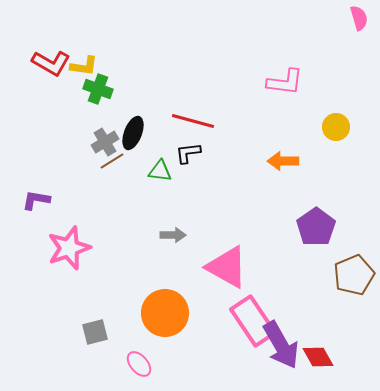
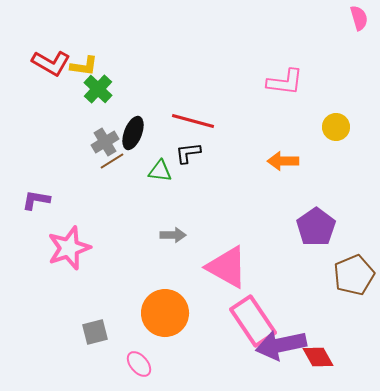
green cross: rotated 24 degrees clockwise
purple arrow: rotated 108 degrees clockwise
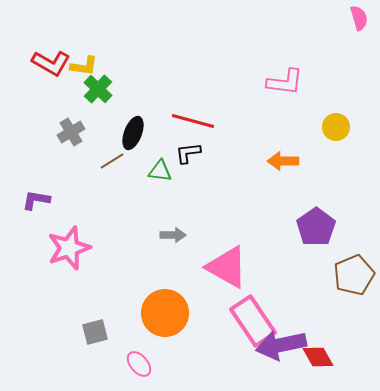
gray cross: moved 34 px left, 10 px up
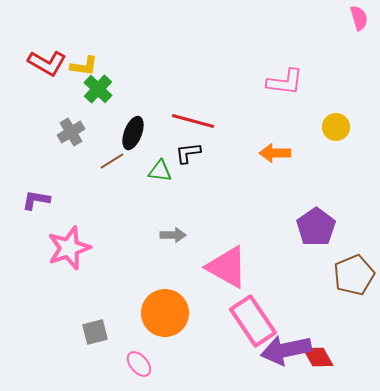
red L-shape: moved 4 px left
orange arrow: moved 8 px left, 8 px up
purple arrow: moved 5 px right, 5 px down
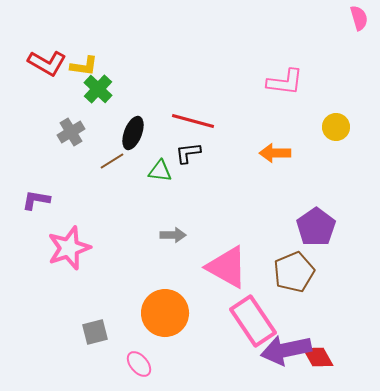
brown pentagon: moved 60 px left, 3 px up
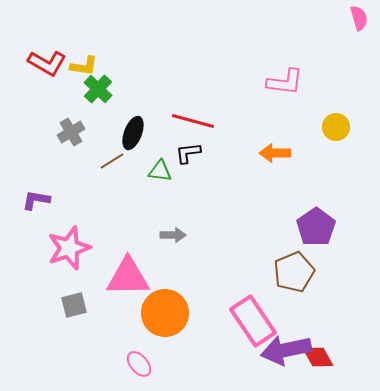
pink triangle: moved 99 px left, 10 px down; rotated 30 degrees counterclockwise
gray square: moved 21 px left, 27 px up
